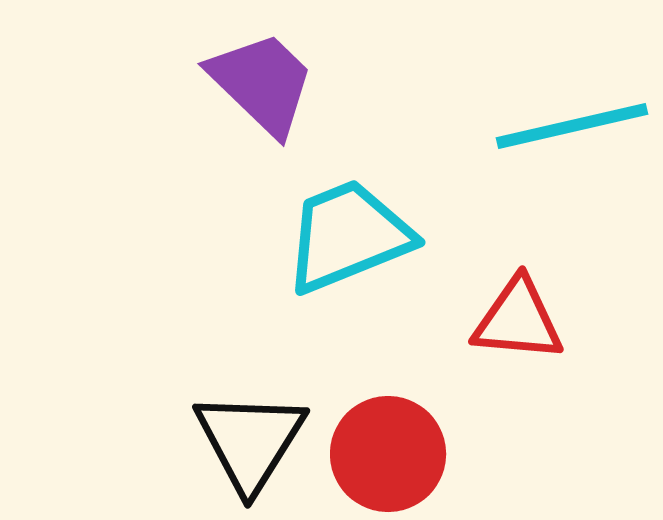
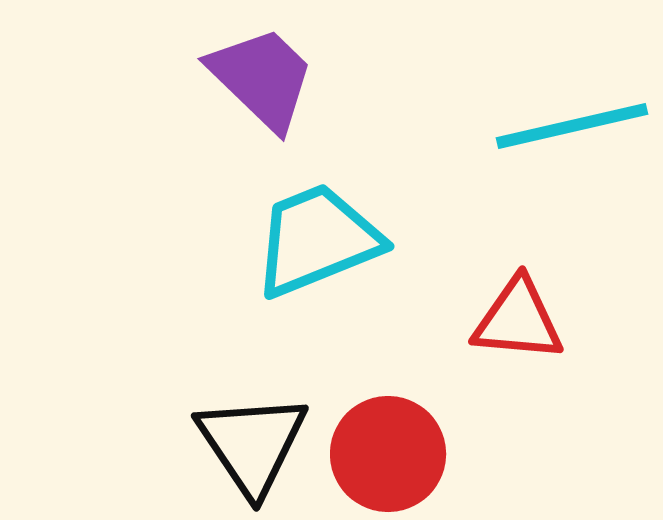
purple trapezoid: moved 5 px up
cyan trapezoid: moved 31 px left, 4 px down
black triangle: moved 2 px right, 3 px down; rotated 6 degrees counterclockwise
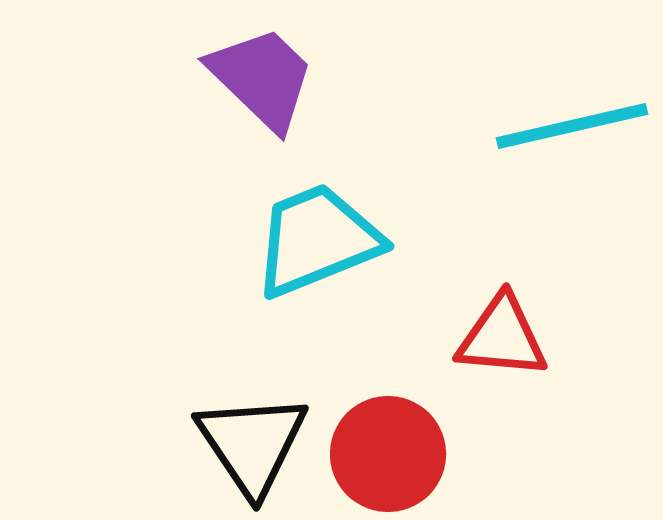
red triangle: moved 16 px left, 17 px down
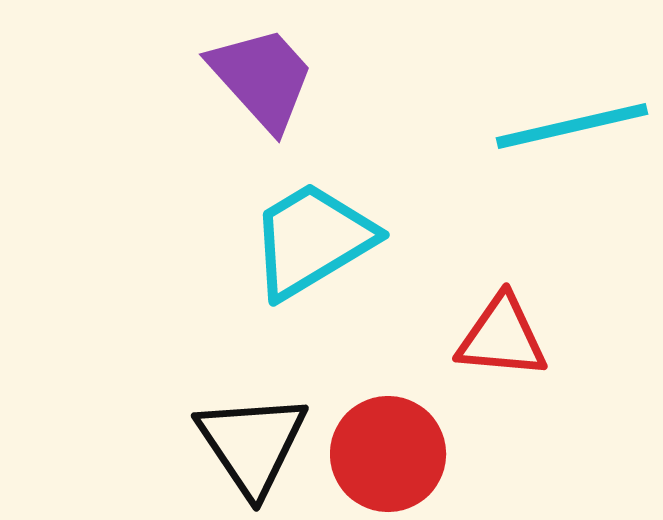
purple trapezoid: rotated 4 degrees clockwise
cyan trapezoid: moved 5 px left; rotated 9 degrees counterclockwise
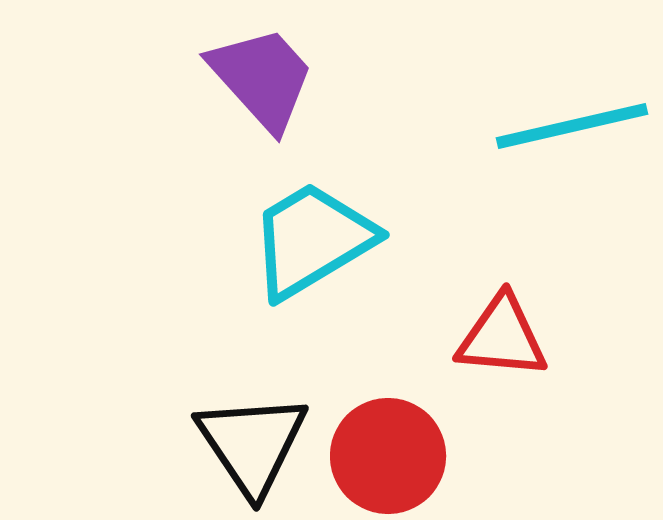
red circle: moved 2 px down
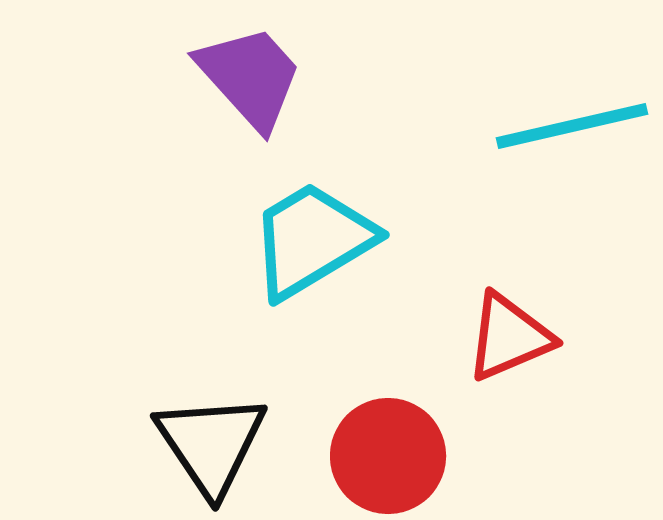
purple trapezoid: moved 12 px left, 1 px up
red triangle: moved 7 px right; rotated 28 degrees counterclockwise
black triangle: moved 41 px left
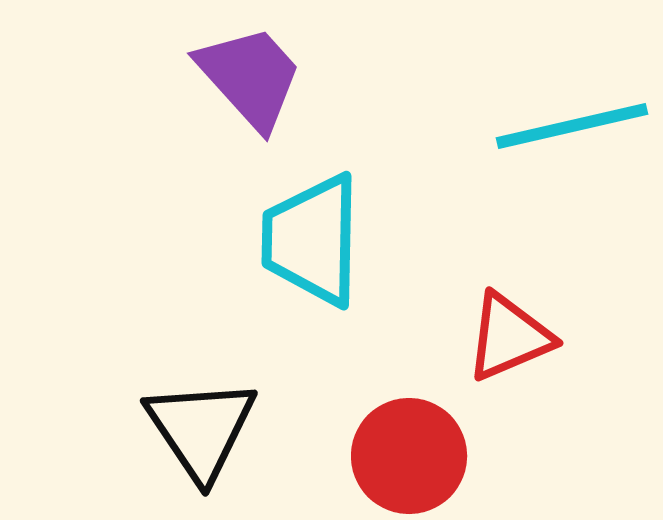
cyan trapezoid: rotated 58 degrees counterclockwise
black triangle: moved 10 px left, 15 px up
red circle: moved 21 px right
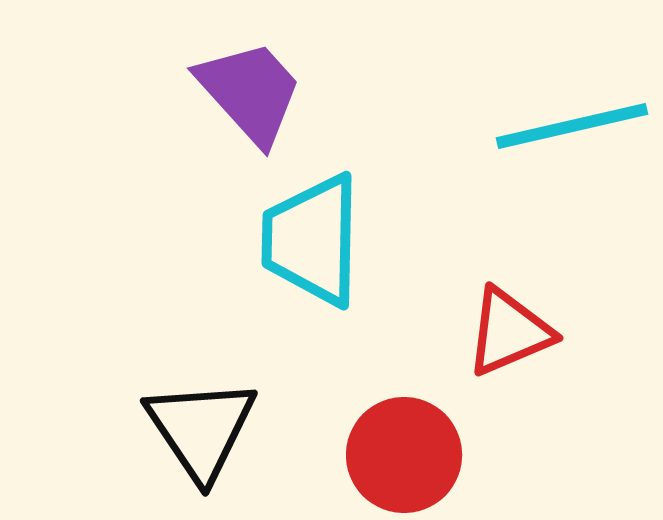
purple trapezoid: moved 15 px down
red triangle: moved 5 px up
red circle: moved 5 px left, 1 px up
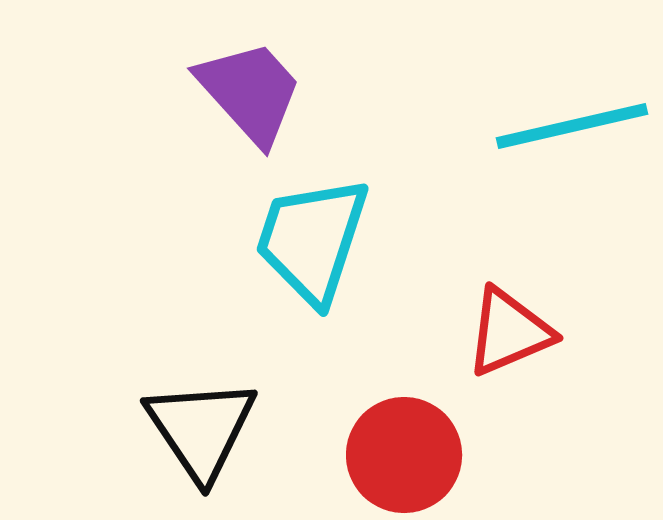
cyan trapezoid: rotated 17 degrees clockwise
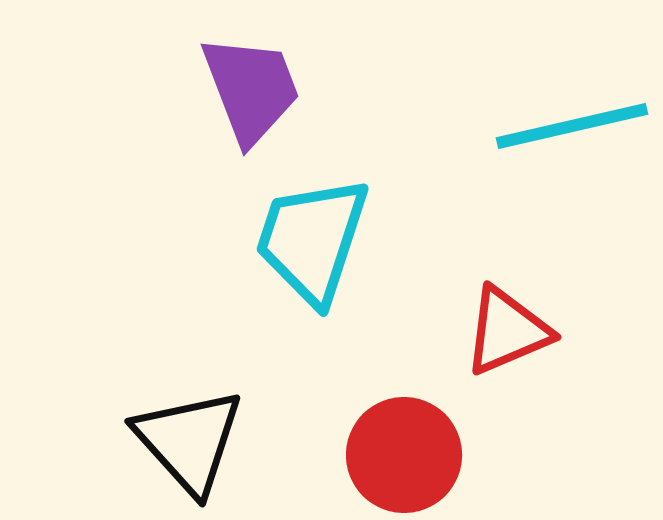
purple trapezoid: moved 1 px right, 3 px up; rotated 21 degrees clockwise
red triangle: moved 2 px left, 1 px up
black triangle: moved 12 px left, 12 px down; rotated 8 degrees counterclockwise
